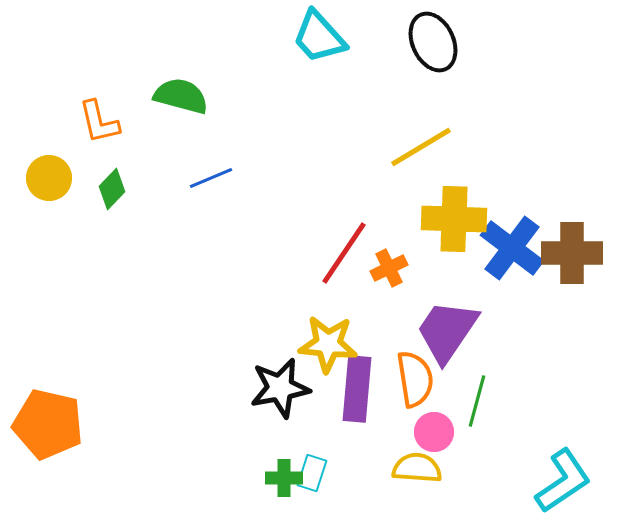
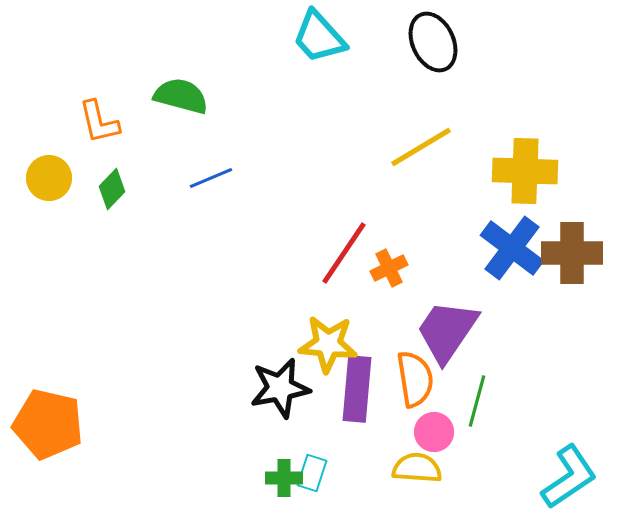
yellow cross: moved 71 px right, 48 px up
cyan L-shape: moved 6 px right, 4 px up
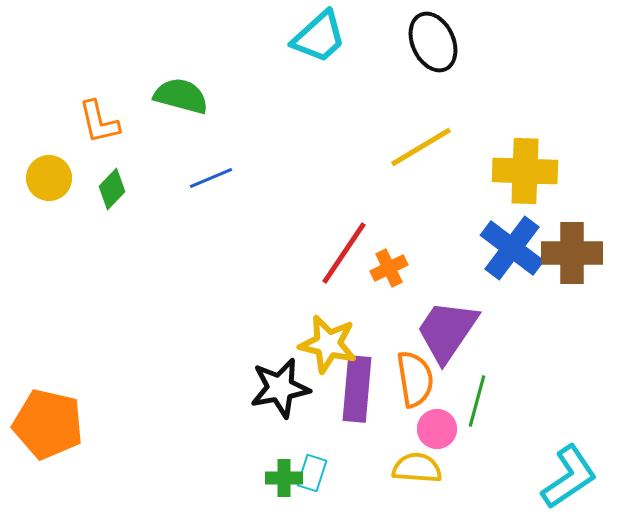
cyan trapezoid: rotated 90 degrees counterclockwise
yellow star: rotated 8 degrees clockwise
pink circle: moved 3 px right, 3 px up
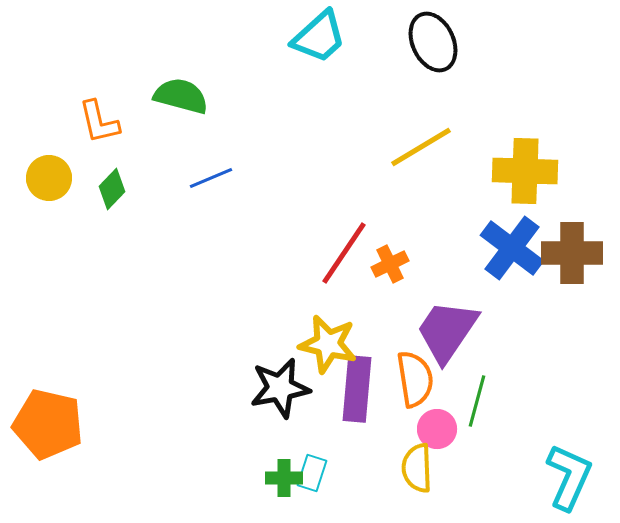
orange cross: moved 1 px right, 4 px up
yellow semicircle: rotated 96 degrees counterclockwise
cyan L-shape: rotated 32 degrees counterclockwise
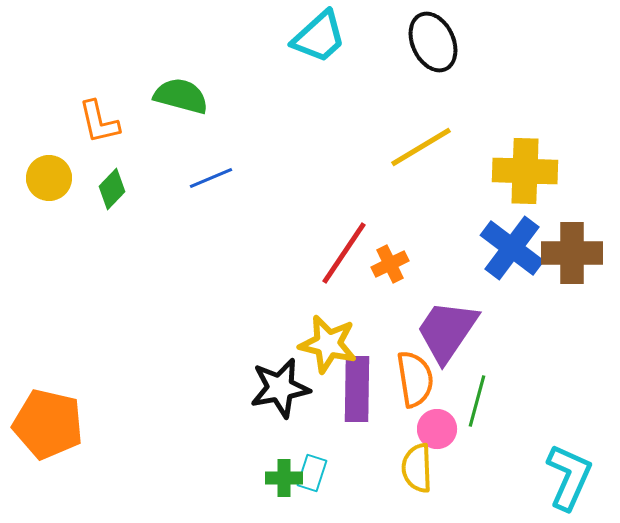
purple rectangle: rotated 4 degrees counterclockwise
